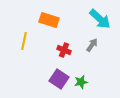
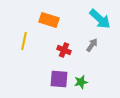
purple square: rotated 30 degrees counterclockwise
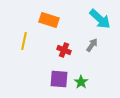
green star: rotated 24 degrees counterclockwise
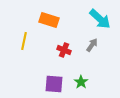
purple square: moved 5 px left, 5 px down
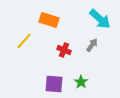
yellow line: rotated 30 degrees clockwise
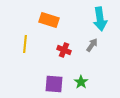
cyan arrow: rotated 40 degrees clockwise
yellow line: moved 1 px right, 3 px down; rotated 36 degrees counterclockwise
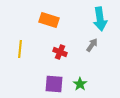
yellow line: moved 5 px left, 5 px down
red cross: moved 4 px left, 2 px down
green star: moved 1 px left, 2 px down
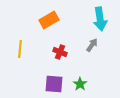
orange rectangle: rotated 48 degrees counterclockwise
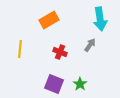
gray arrow: moved 2 px left
purple square: rotated 18 degrees clockwise
